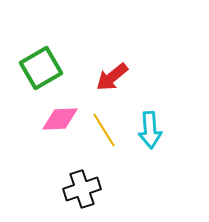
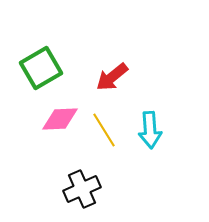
black cross: rotated 6 degrees counterclockwise
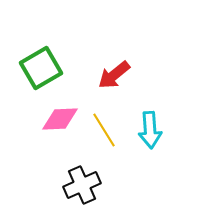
red arrow: moved 2 px right, 2 px up
black cross: moved 4 px up
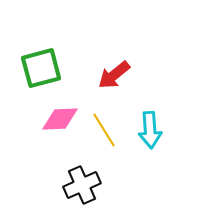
green square: rotated 15 degrees clockwise
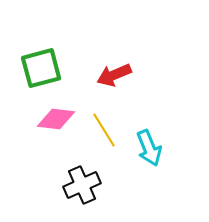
red arrow: rotated 16 degrees clockwise
pink diamond: moved 4 px left; rotated 9 degrees clockwise
cyan arrow: moved 1 px left, 18 px down; rotated 18 degrees counterclockwise
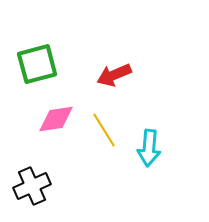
green square: moved 4 px left, 4 px up
pink diamond: rotated 15 degrees counterclockwise
cyan arrow: rotated 27 degrees clockwise
black cross: moved 50 px left, 1 px down
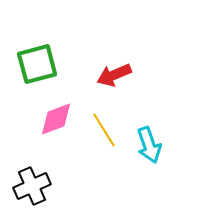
pink diamond: rotated 12 degrees counterclockwise
cyan arrow: moved 3 px up; rotated 24 degrees counterclockwise
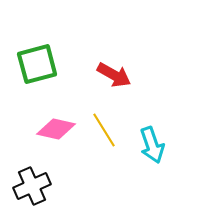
red arrow: rotated 128 degrees counterclockwise
pink diamond: moved 10 px down; rotated 33 degrees clockwise
cyan arrow: moved 3 px right
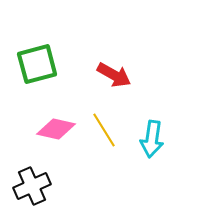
cyan arrow: moved 6 px up; rotated 27 degrees clockwise
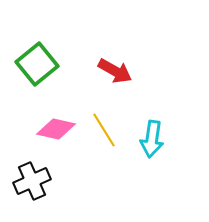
green square: rotated 24 degrees counterclockwise
red arrow: moved 1 px right, 4 px up
black cross: moved 5 px up
